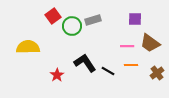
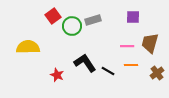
purple square: moved 2 px left, 2 px up
brown trapezoid: rotated 70 degrees clockwise
red star: rotated 16 degrees counterclockwise
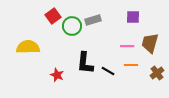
black L-shape: rotated 140 degrees counterclockwise
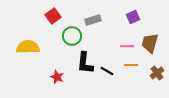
purple square: rotated 24 degrees counterclockwise
green circle: moved 10 px down
black line: moved 1 px left
red star: moved 2 px down
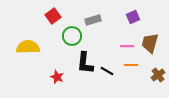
brown cross: moved 1 px right, 2 px down
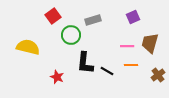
green circle: moved 1 px left, 1 px up
yellow semicircle: rotated 15 degrees clockwise
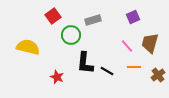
pink line: rotated 48 degrees clockwise
orange line: moved 3 px right, 2 px down
